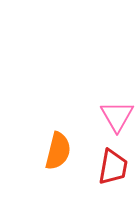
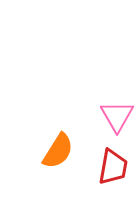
orange semicircle: rotated 18 degrees clockwise
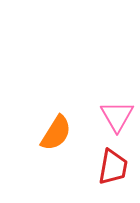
orange semicircle: moved 2 px left, 18 px up
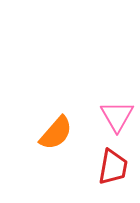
orange semicircle: rotated 9 degrees clockwise
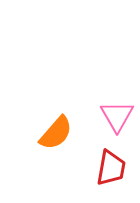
red trapezoid: moved 2 px left, 1 px down
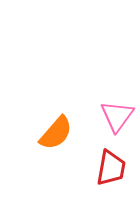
pink triangle: rotated 6 degrees clockwise
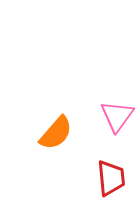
red trapezoid: moved 10 px down; rotated 15 degrees counterclockwise
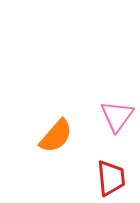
orange semicircle: moved 3 px down
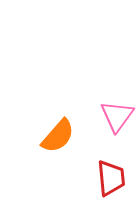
orange semicircle: moved 2 px right
